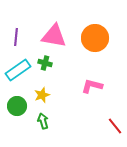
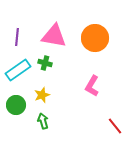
purple line: moved 1 px right
pink L-shape: rotated 75 degrees counterclockwise
green circle: moved 1 px left, 1 px up
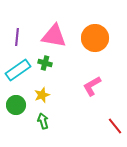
pink L-shape: rotated 30 degrees clockwise
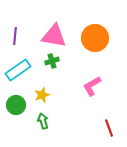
purple line: moved 2 px left, 1 px up
green cross: moved 7 px right, 2 px up; rotated 32 degrees counterclockwise
red line: moved 6 px left, 2 px down; rotated 18 degrees clockwise
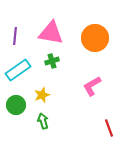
pink triangle: moved 3 px left, 3 px up
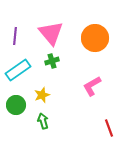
pink triangle: rotated 40 degrees clockwise
